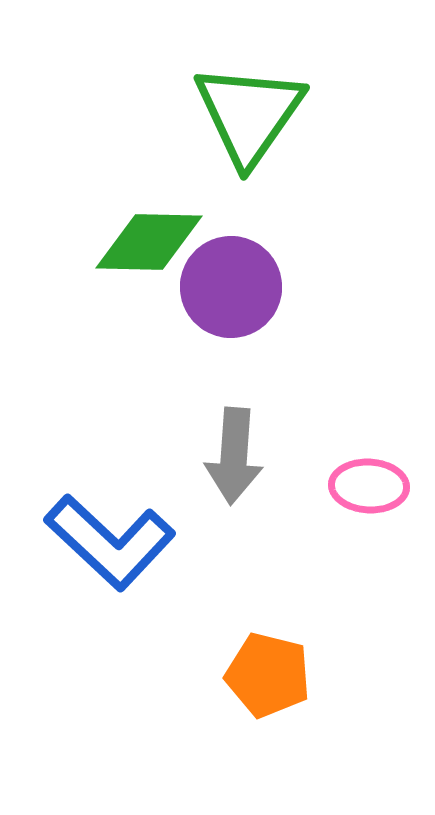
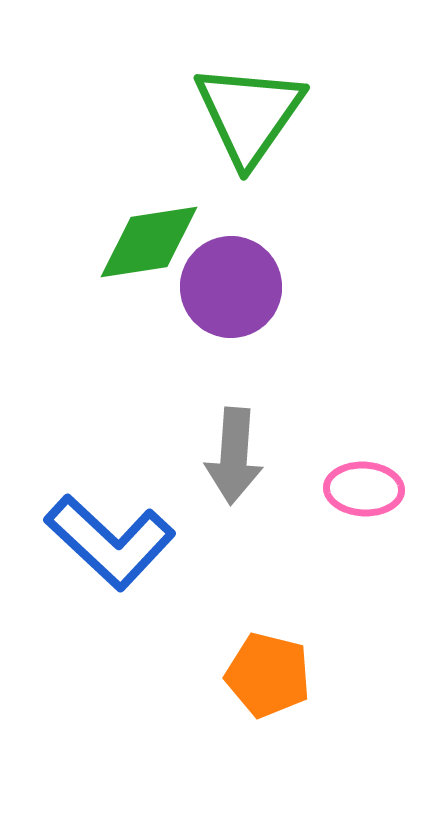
green diamond: rotated 10 degrees counterclockwise
pink ellipse: moved 5 px left, 3 px down
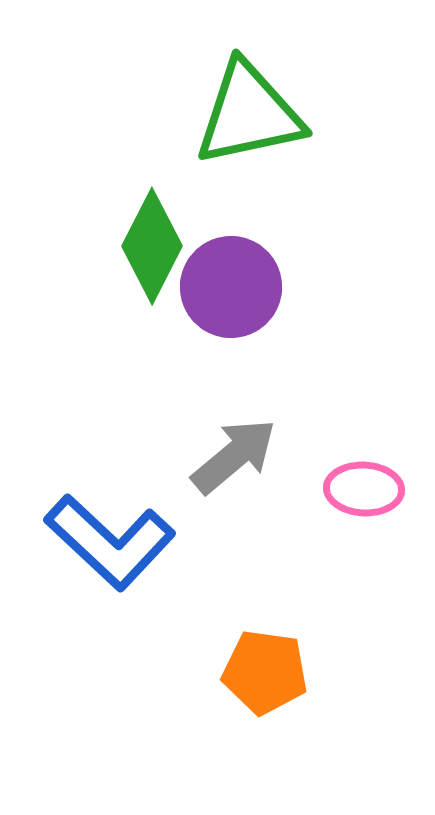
green triangle: rotated 43 degrees clockwise
green diamond: moved 3 px right, 4 px down; rotated 54 degrees counterclockwise
gray arrow: rotated 134 degrees counterclockwise
orange pentagon: moved 3 px left, 3 px up; rotated 6 degrees counterclockwise
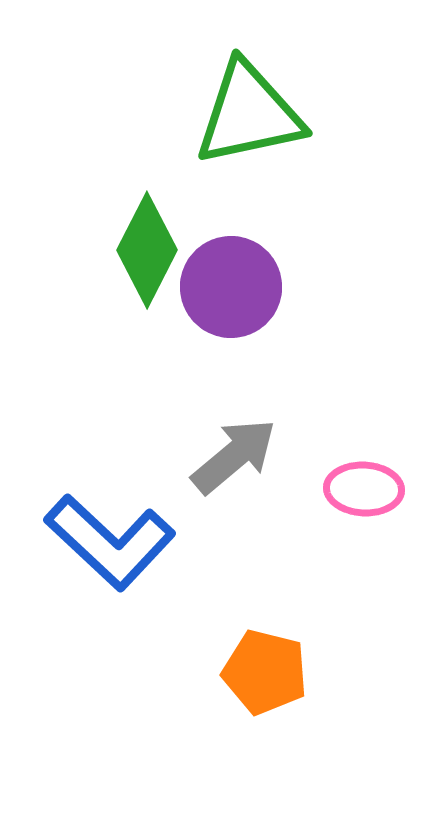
green diamond: moved 5 px left, 4 px down
orange pentagon: rotated 6 degrees clockwise
